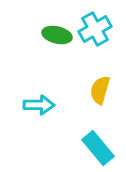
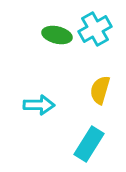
cyan rectangle: moved 9 px left, 4 px up; rotated 72 degrees clockwise
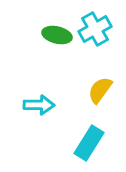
yellow semicircle: rotated 20 degrees clockwise
cyan rectangle: moved 1 px up
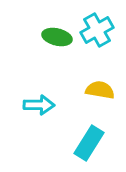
cyan cross: moved 2 px right, 1 px down
green ellipse: moved 2 px down
yellow semicircle: rotated 64 degrees clockwise
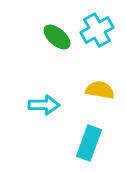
green ellipse: rotated 28 degrees clockwise
cyan arrow: moved 5 px right
cyan rectangle: rotated 12 degrees counterclockwise
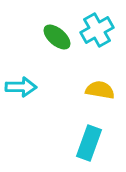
cyan arrow: moved 23 px left, 18 px up
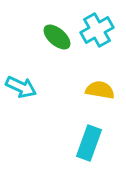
cyan arrow: rotated 24 degrees clockwise
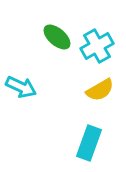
cyan cross: moved 16 px down
yellow semicircle: rotated 140 degrees clockwise
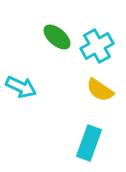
yellow semicircle: rotated 64 degrees clockwise
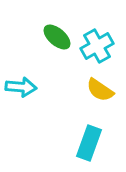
cyan arrow: rotated 20 degrees counterclockwise
